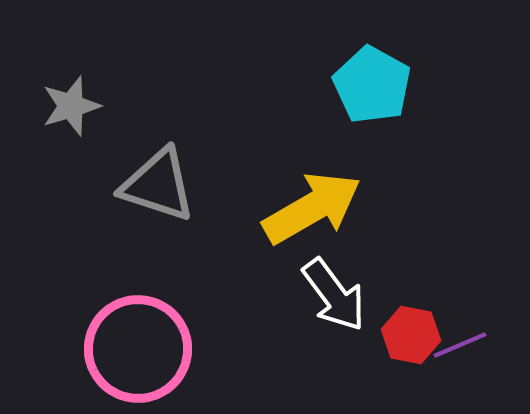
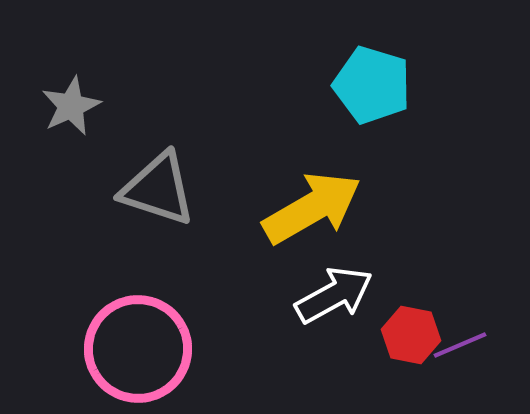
cyan pentagon: rotated 12 degrees counterclockwise
gray star: rotated 8 degrees counterclockwise
gray triangle: moved 4 px down
white arrow: rotated 82 degrees counterclockwise
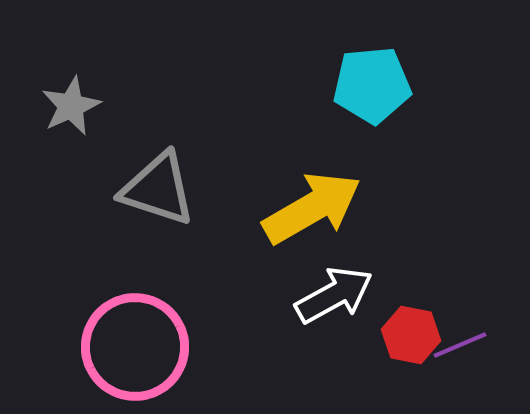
cyan pentagon: rotated 22 degrees counterclockwise
pink circle: moved 3 px left, 2 px up
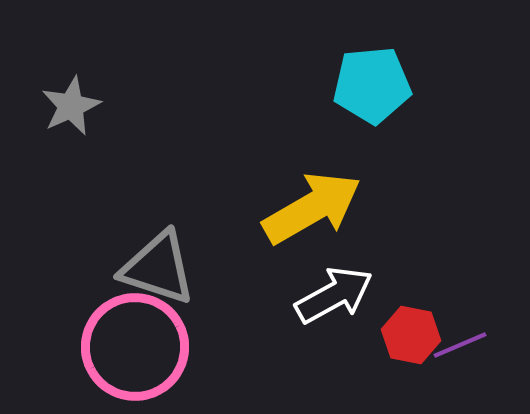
gray triangle: moved 79 px down
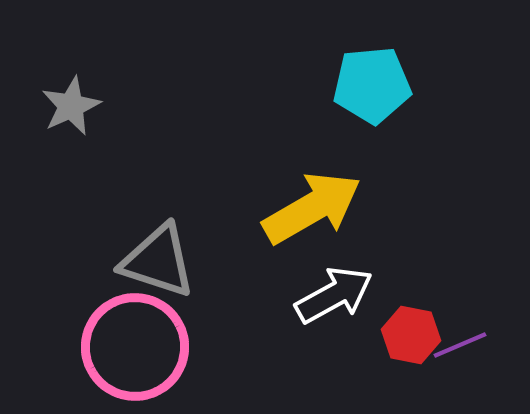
gray triangle: moved 7 px up
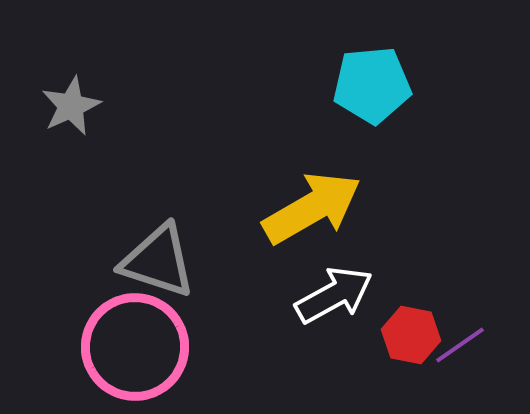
purple line: rotated 12 degrees counterclockwise
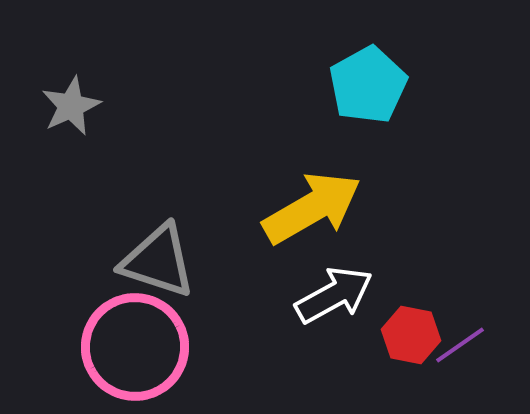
cyan pentagon: moved 4 px left; rotated 24 degrees counterclockwise
